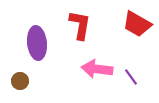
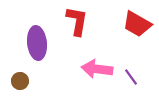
red L-shape: moved 3 px left, 4 px up
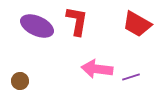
purple ellipse: moved 17 px up; rotated 60 degrees counterclockwise
purple line: rotated 72 degrees counterclockwise
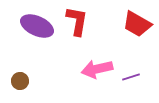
pink arrow: rotated 20 degrees counterclockwise
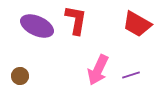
red L-shape: moved 1 px left, 1 px up
pink arrow: moved 1 px right, 1 px down; rotated 52 degrees counterclockwise
purple line: moved 2 px up
brown circle: moved 5 px up
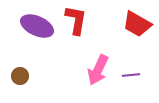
purple line: rotated 12 degrees clockwise
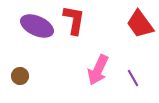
red L-shape: moved 2 px left
red trapezoid: moved 3 px right; rotated 24 degrees clockwise
purple line: moved 2 px right, 3 px down; rotated 66 degrees clockwise
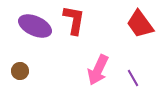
purple ellipse: moved 2 px left
brown circle: moved 5 px up
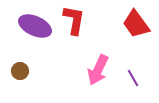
red trapezoid: moved 4 px left
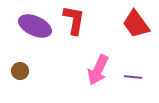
purple line: moved 1 px up; rotated 54 degrees counterclockwise
